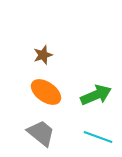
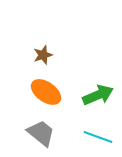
green arrow: moved 2 px right
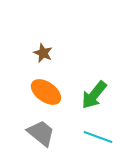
brown star: moved 2 px up; rotated 30 degrees counterclockwise
green arrow: moved 4 px left; rotated 152 degrees clockwise
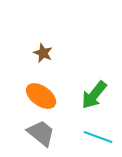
orange ellipse: moved 5 px left, 4 px down
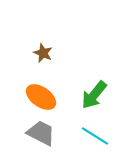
orange ellipse: moved 1 px down
gray trapezoid: rotated 12 degrees counterclockwise
cyan line: moved 3 px left, 1 px up; rotated 12 degrees clockwise
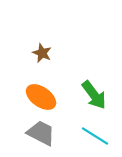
brown star: moved 1 px left
green arrow: rotated 76 degrees counterclockwise
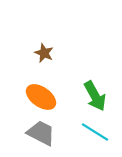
brown star: moved 2 px right
green arrow: moved 1 px right, 1 px down; rotated 8 degrees clockwise
cyan line: moved 4 px up
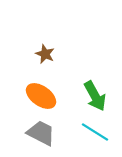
brown star: moved 1 px right, 1 px down
orange ellipse: moved 1 px up
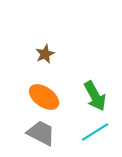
brown star: rotated 24 degrees clockwise
orange ellipse: moved 3 px right, 1 px down
cyan line: rotated 64 degrees counterclockwise
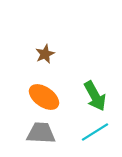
gray trapezoid: rotated 24 degrees counterclockwise
